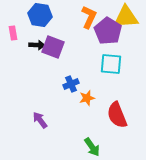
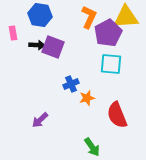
purple pentagon: moved 2 px down; rotated 12 degrees clockwise
purple arrow: rotated 96 degrees counterclockwise
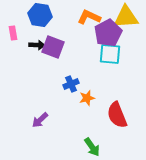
orange L-shape: rotated 90 degrees counterclockwise
cyan square: moved 1 px left, 10 px up
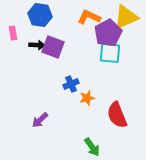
yellow triangle: rotated 20 degrees counterclockwise
cyan square: moved 1 px up
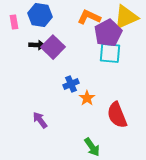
pink rectangle: moved 1 px right, 11 px up
purple square: rotated 25 degrees clockwise
orange star: rotated 21 degrees counterclockwise
purple arrow: rotated 96 degrees clockwise
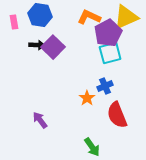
cyan square: rotated 20 degrees counterclockwise
blue cross: moved 34 px right, 2 px down
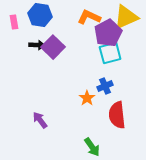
red semicircle: rotated 16 degrees clockwise
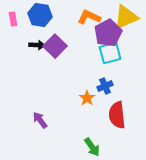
pink rectangle: moved 1 px left, 3 px up
purple square: moved 2 px right, 1 px up
